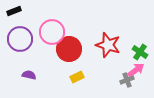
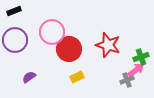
purple circle: moved 5 px left, 1 px down
green cross: moved 1 px right, 5 px down; rotated 35 degrees clockwise
purple semicircle: moved 2 px down; rotated 48 degrees counterclockwise
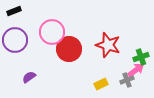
yellow rectangle: moved 24 px right, 7 px down
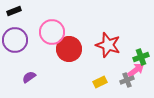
yellow rectangle: moved 1 px left, 2 px up
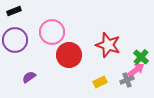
red circle: moved 6 px down
green cross: rotated 28 degrees counterclockwise
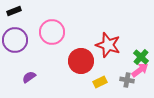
red circle: moved 12 px right, 6 px down
pink arrow: moved 4 px right
gray cross: rotated 32 degrees clockwise
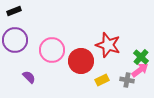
pink circle: moved 18 px down
purple semicircle: rotated 80 degrees clockwise
yellow rectangle: moved 2 px right, 2 px up
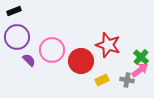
purple circle: moved 2 px right, 3 px up
purple semicircle: moved 17 px up
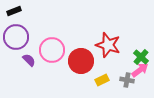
purple circle: moved 1 px left
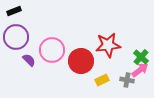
red star: rotated 25 degrees counterclockwise
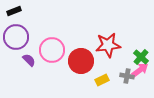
gray cross: moved 4 px up
